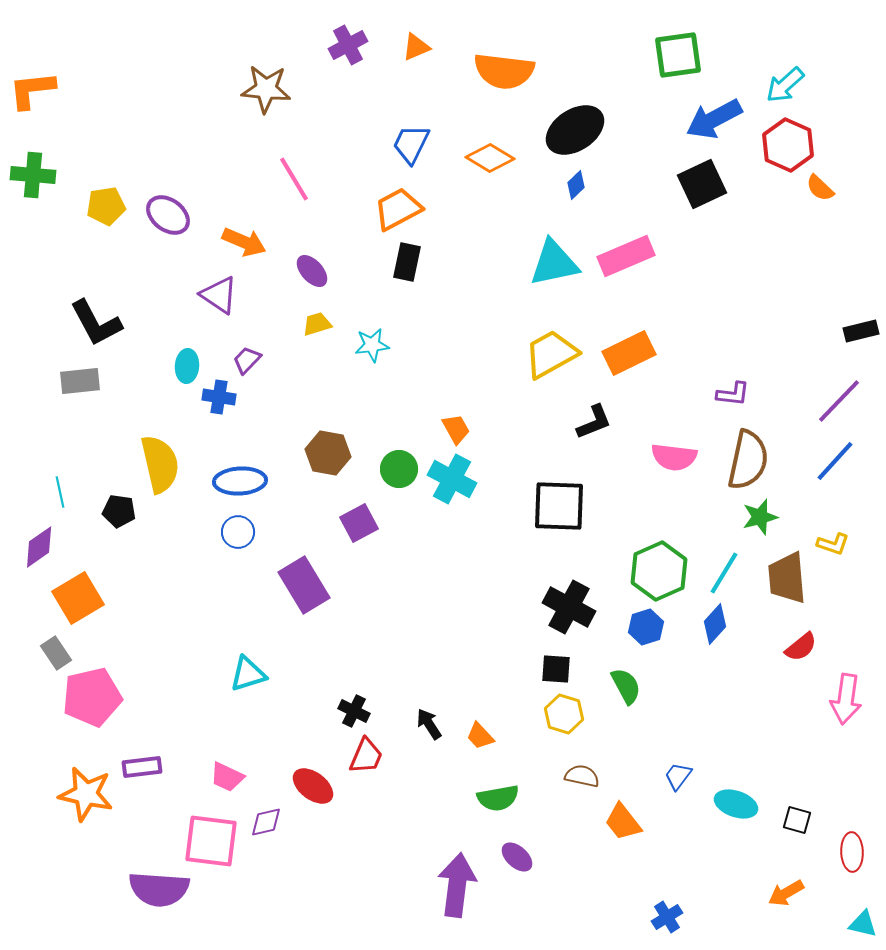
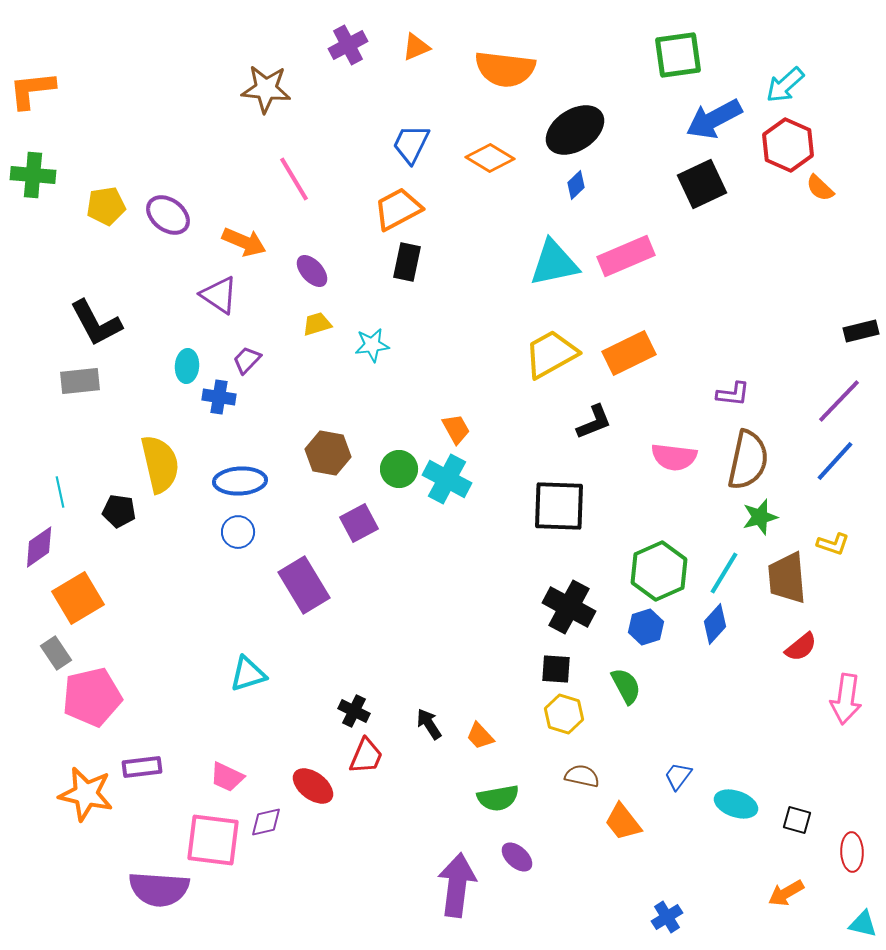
orange semicircle at (504, 71): moved 1 px right, 2 px up
cyan cross at (452, 479): moved 5 px left
pink square at (211, 841): moved 2 px right, 1 px up
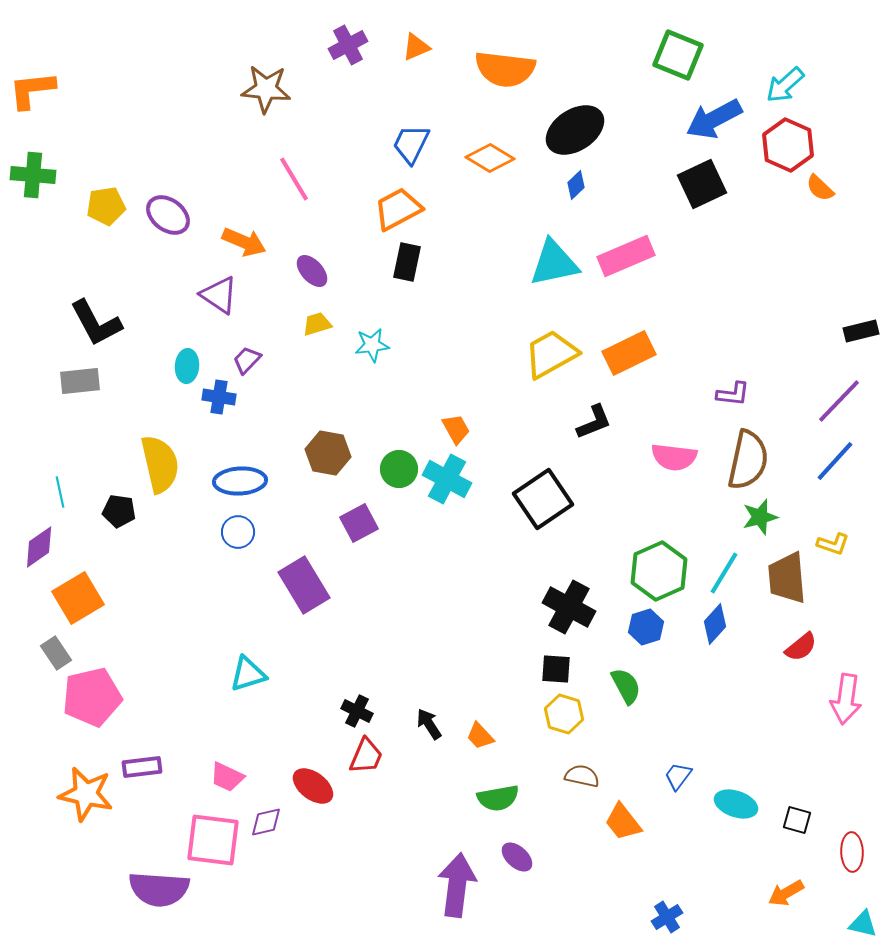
green square at (678, 55): rotated 30 degrees clockwise
black square at (559, 506): moved 16 px left, 7 px up; rotated 36 degrees counterclockwise
black cross at (354, 711): moved 3 px right
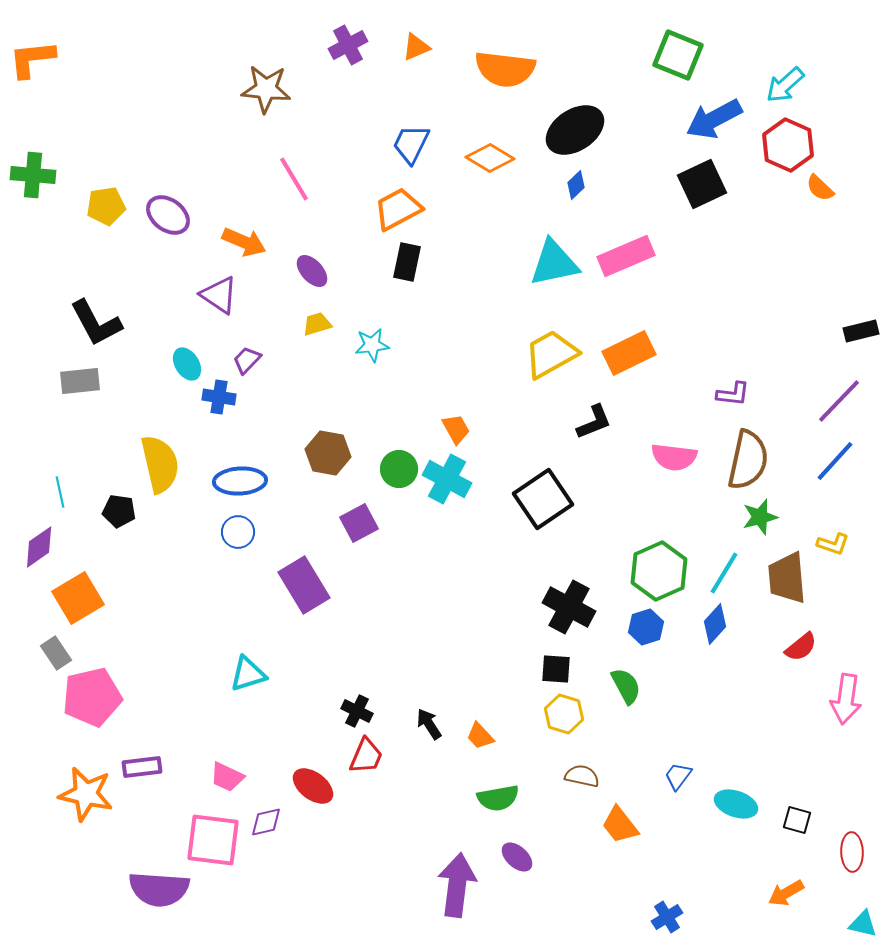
orange L-shape at (32, 90): moved 31 px up
cyan ellipse at (187, 366): moved 2 px up; rotated 36 degrees counterclockwise
orange trapezoid at (623, 822): moved 3 px left, 3 px down
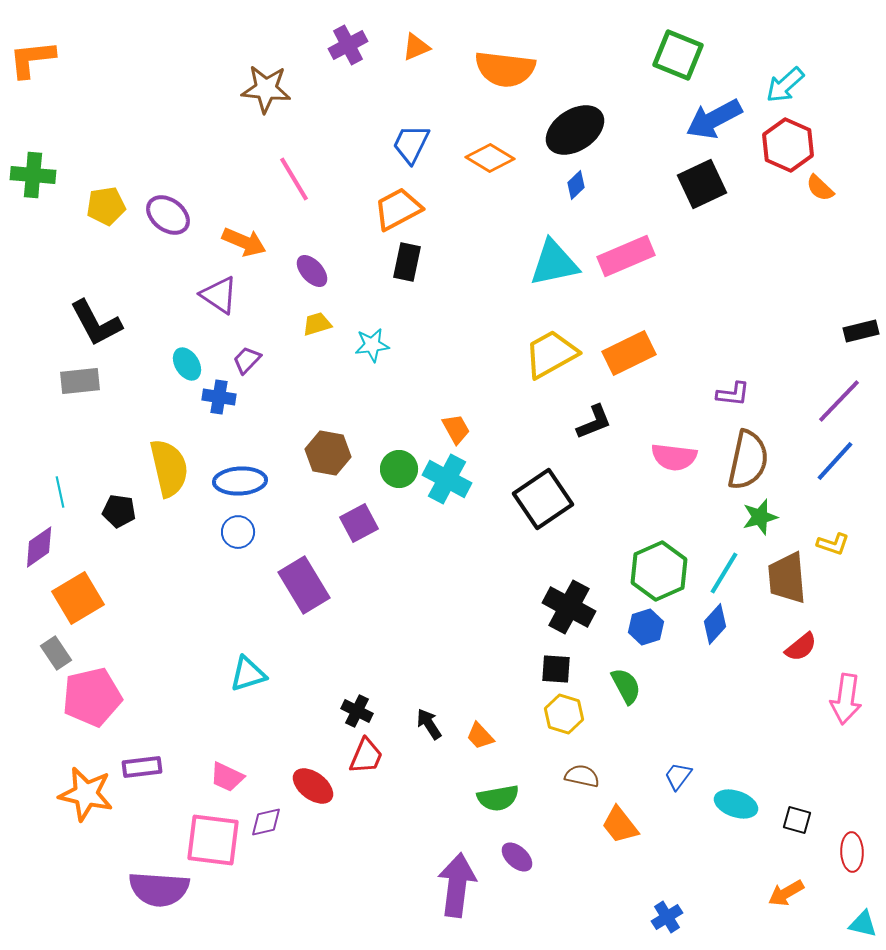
yellow semicircle at (160, 464): moved 9 px right, 4 px down
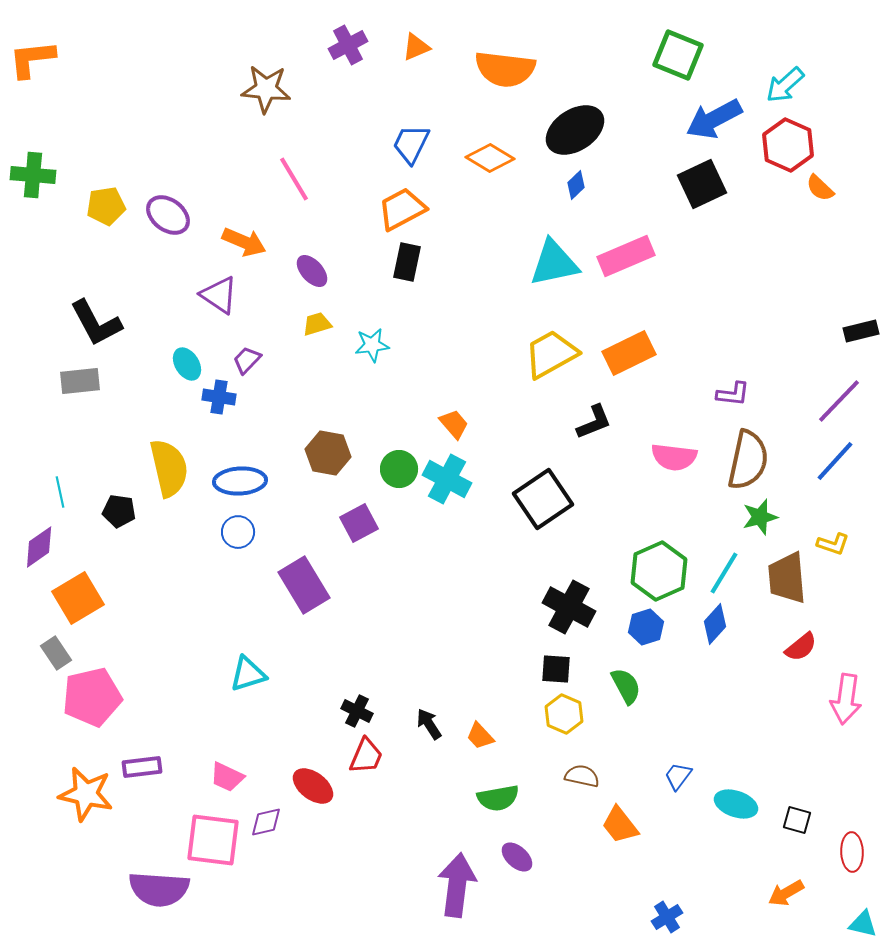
orange trapezoid at (398, 209): moved 4 px right
orange trapezoid at (456, 429): moved 2 px left, 5 px up; rotated 12 degrees counterclockwise
yellow hexagon at (564, 714): rotated 6 degrees clockwise
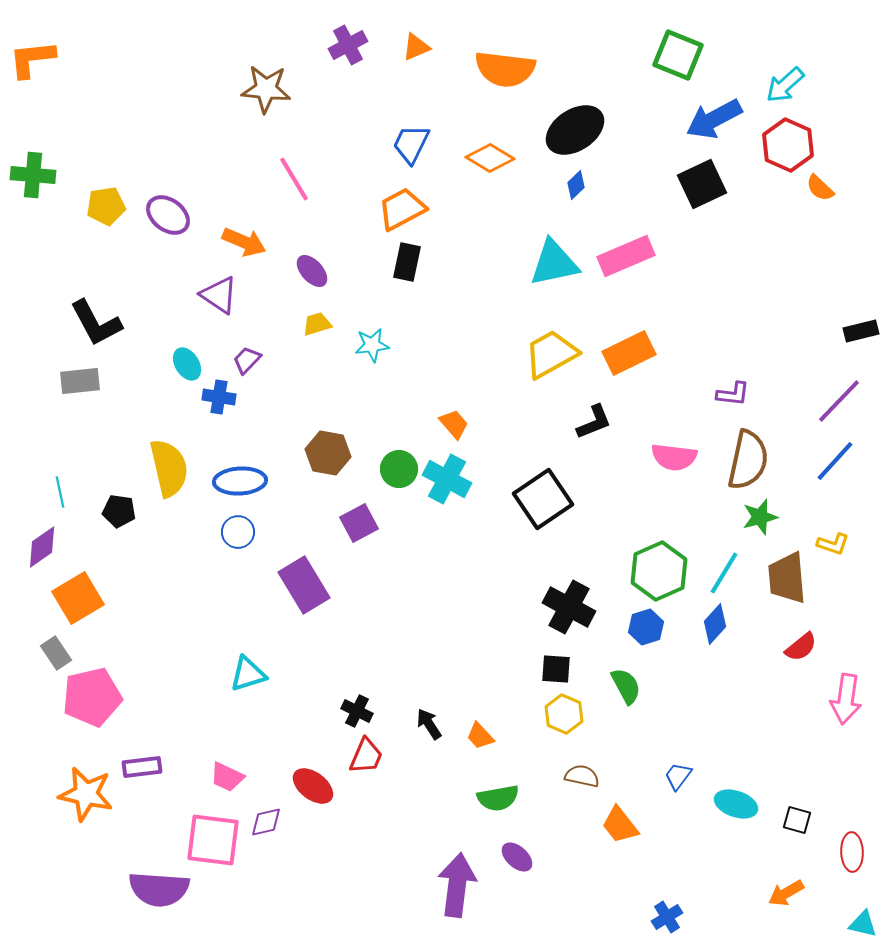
purple diamond at (39, 547): moved 3 px right
